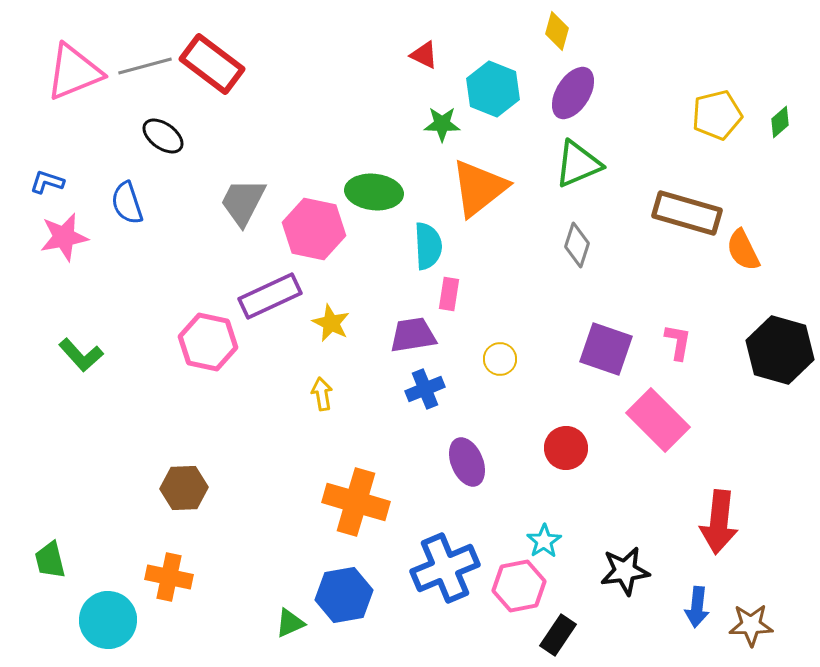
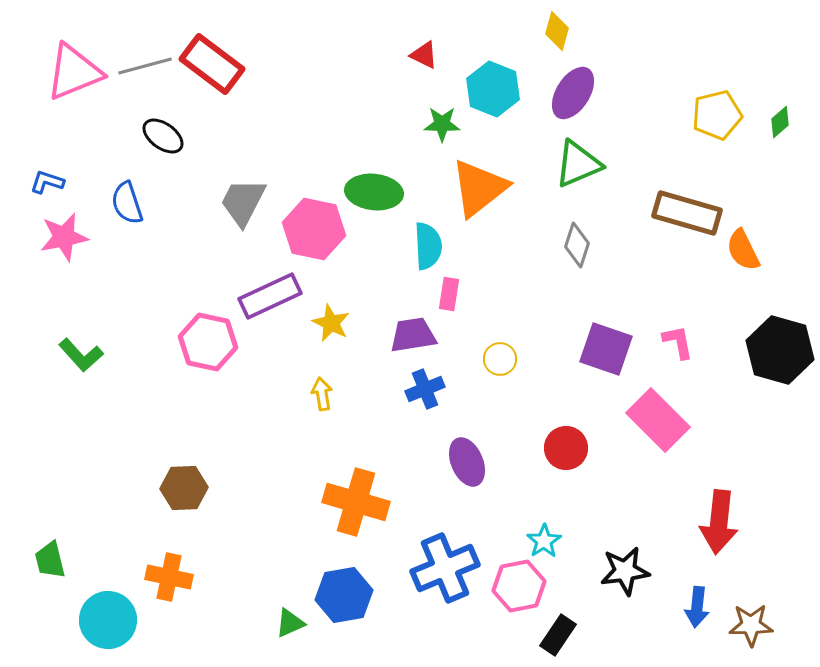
pink L-shape at (678, 342): rotated 21 degrees counterclockwise
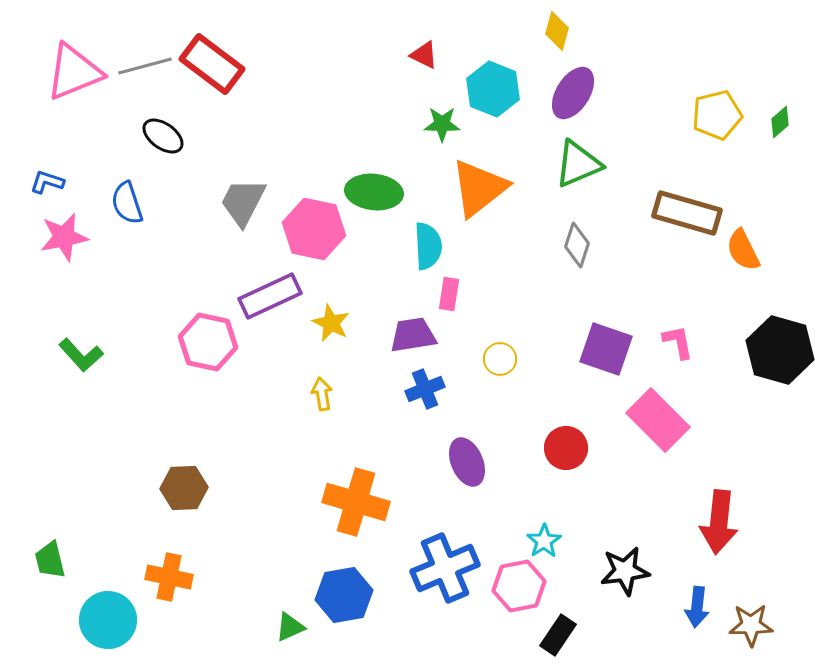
green triangle at (290, 623): moved 4 px down
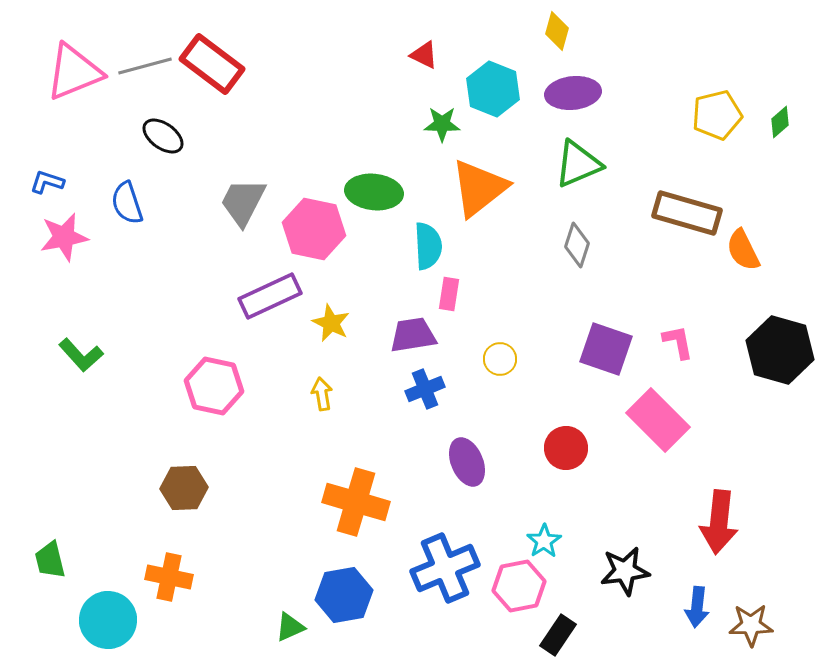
purple ellipse at (573, 93): rotated 52 degrees clockwise
pink hexagon at (208, 342): moved 6 px right, 44 px down
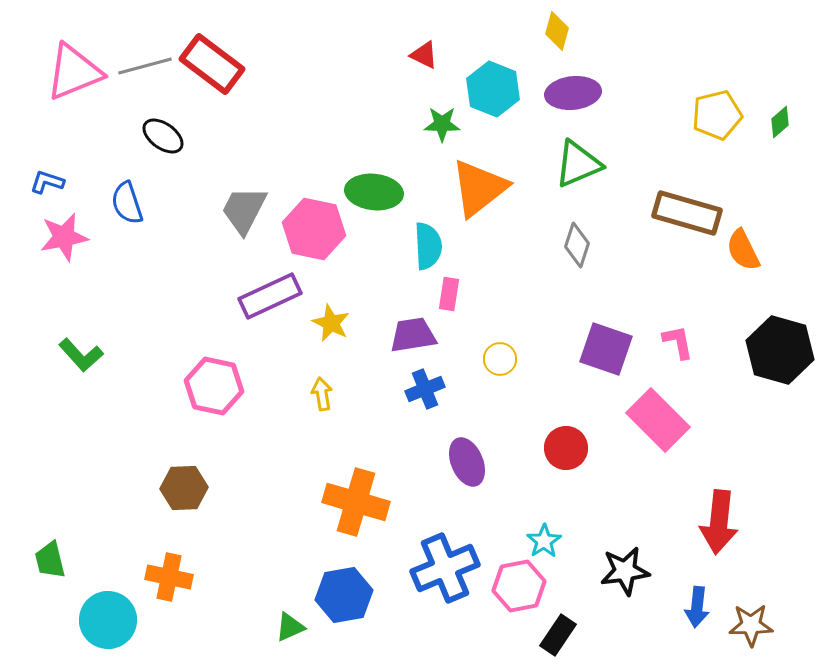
gray trapezoid at (243, 202): moved 1 px right, 8 px down
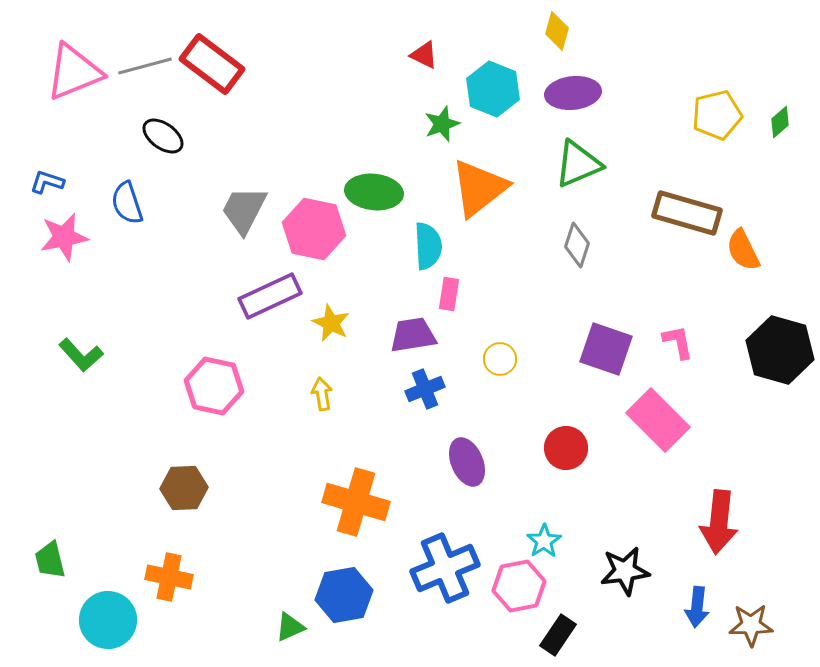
green star at (442, 124): rotated 21 degrees counterclockwise
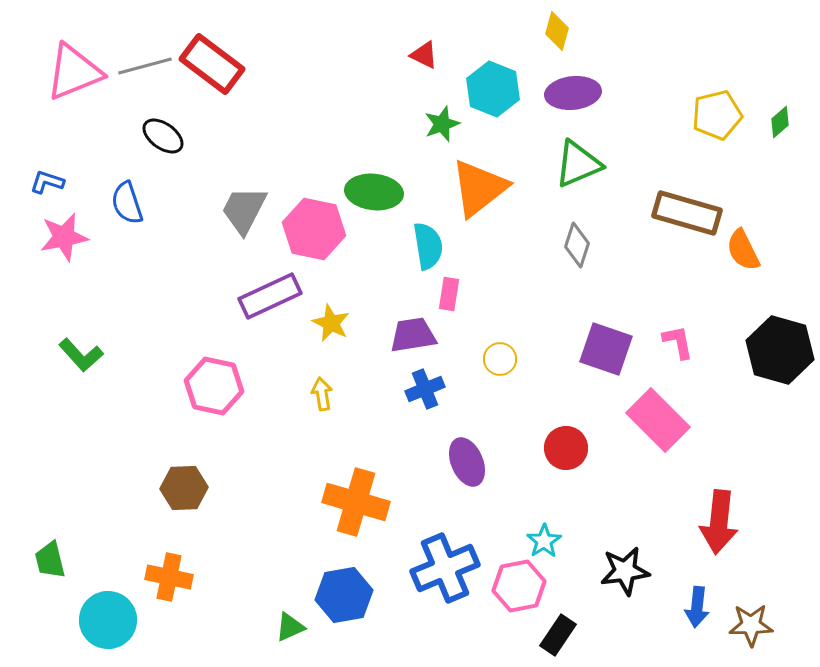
cyan semicircle at (428, 246): rotated 6 degrees counterclockwise
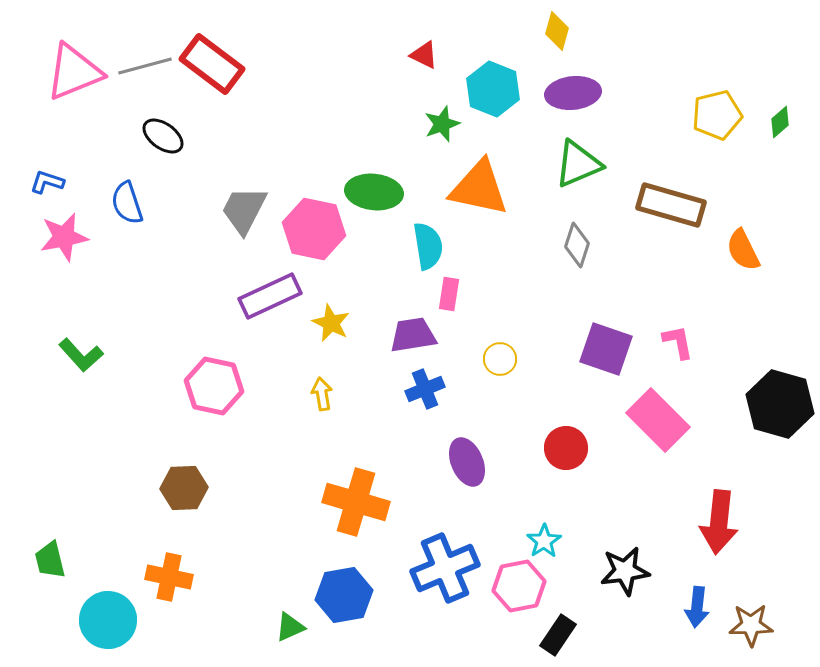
orange triangle at (479, 188): rotated 50 degrees clockwise
brown rectangle at (687, 213): moved 16 px left, 8 px up
black hexagon at (780, 350): moved 54 px down
